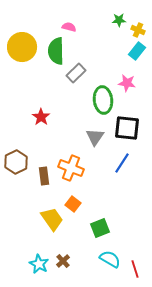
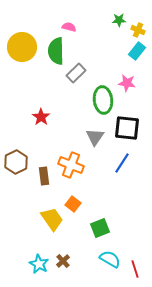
orange cross: moved 3 px up
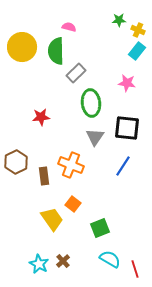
green ellipse: moved 12 px left, 3 px down
red star: rotated 30 degrees clockwise
blue line: moved 1 px right, 3 px down
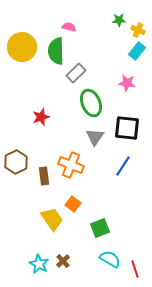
green ellipse: rotated 16 degrees counterclockwise
red star: rotated 12 degrees counterclockwise
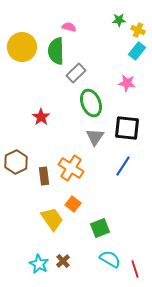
red star: rotated 18 degrees counterclockwise
orange cross: moved 3 px down; rotated 10 degrees clockwise
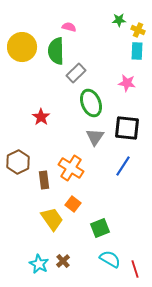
cyan rectangle: rotated 36 degrees counterclockwise
brown hexagon: moved 2 px right
brown rectangle: moved 4 px down
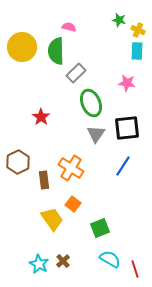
green star: rotated 16 degrees clockwise
black square: rotated 12 degrees counterclockwise
gray triangle: moved 1 px right, 3 px up
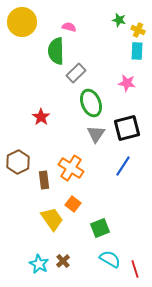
yellow circle: moved 25 px up
black square: rotated 8 degrees counterclockwise
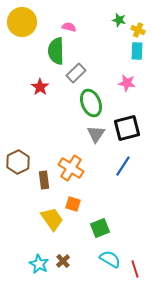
red star: moved 1 px left, 30 px up
orange square: rotated 21 degrees counterclockwise
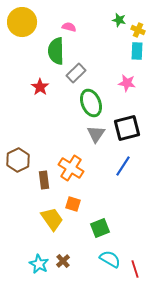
brown hexagon: moved 2 px up
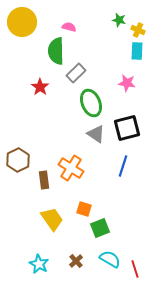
gray triangle: rotated 30 degrees counterclockwise
blue line: rotated 15 degrees counterclockwise
orange square: moved 11 px right, 5 px down
brown cross: moved 13 px right
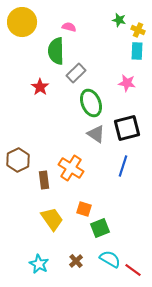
red line: moved 2 px left, 1 px down; rotated 36 degrees counterclockwise
